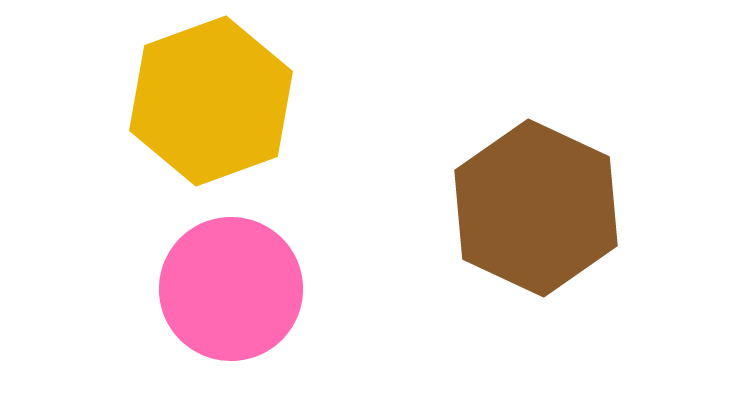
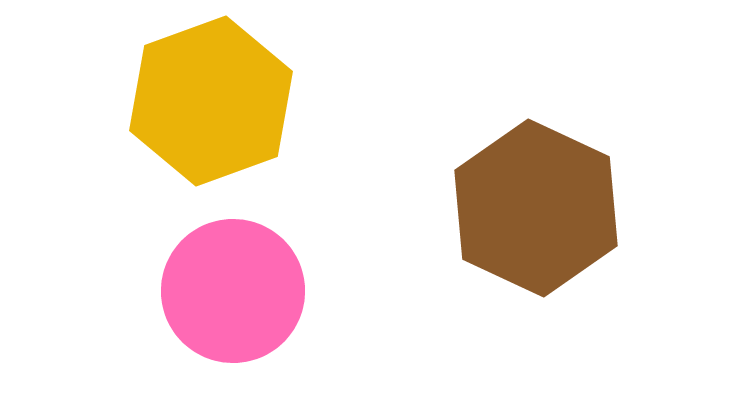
pink circle: moved 2 px right, 2 px down
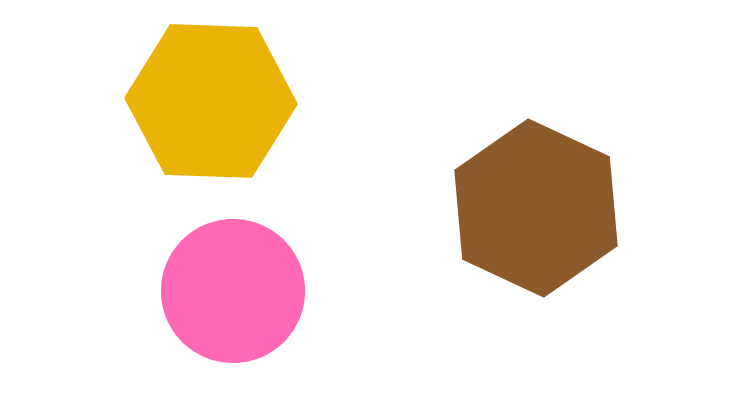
yellow hexagon: rotated 22 degrees clockwise
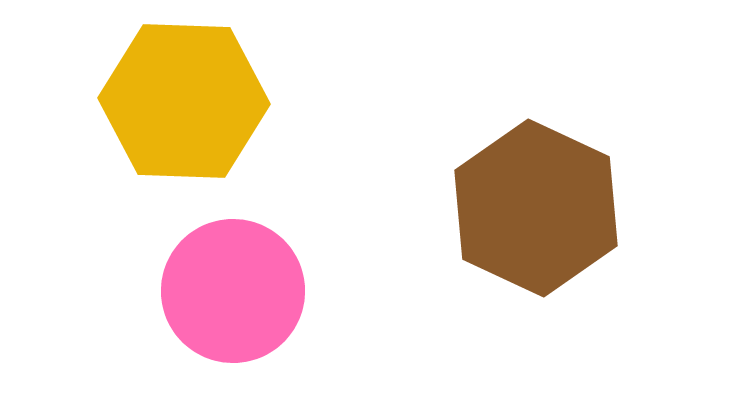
yellow hexagon: moved 27 px left
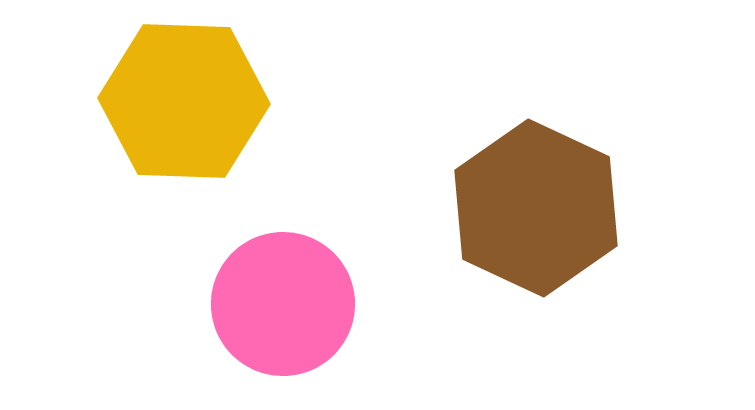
pink circle: moved 50 px right, 13 px down
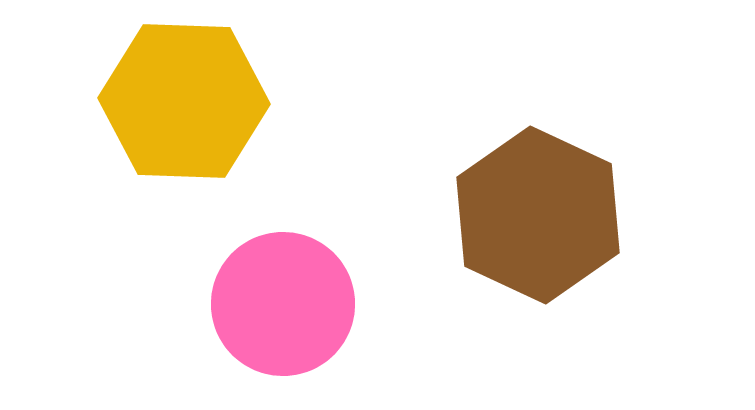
brown hexagon: moved 2 px right, 7 px down
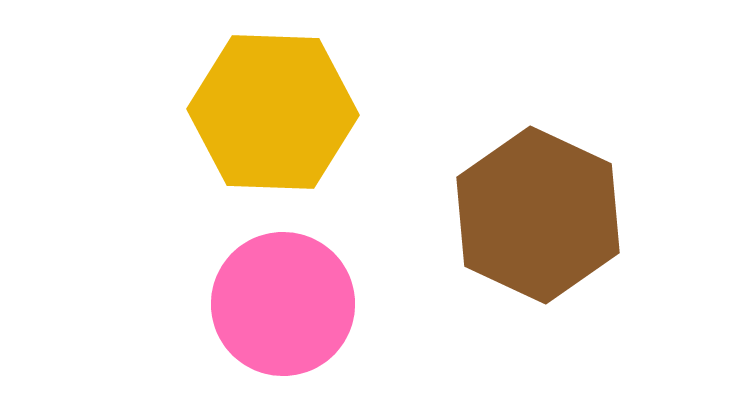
yellow hexagon: moved 89 px right, 11 px down
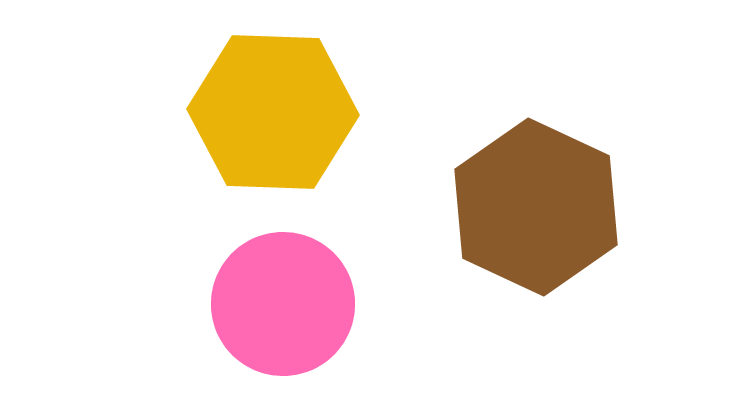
brown hexagon: moved 2 px left, 8 px up
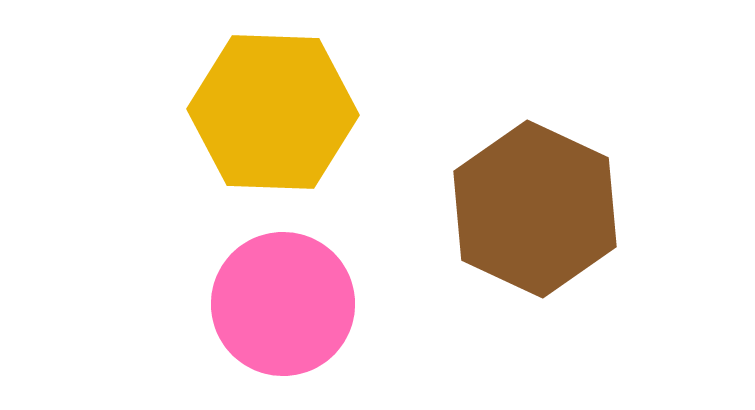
brown hexagon: moved 1 px left, 2 px down
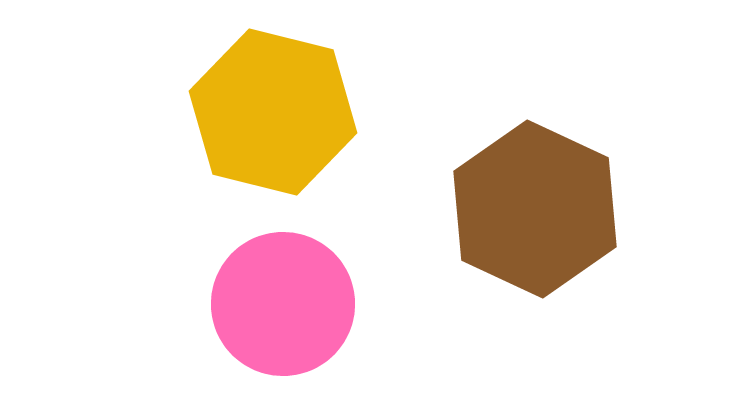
yellow hexagon: rotated 12 degrees clockwise
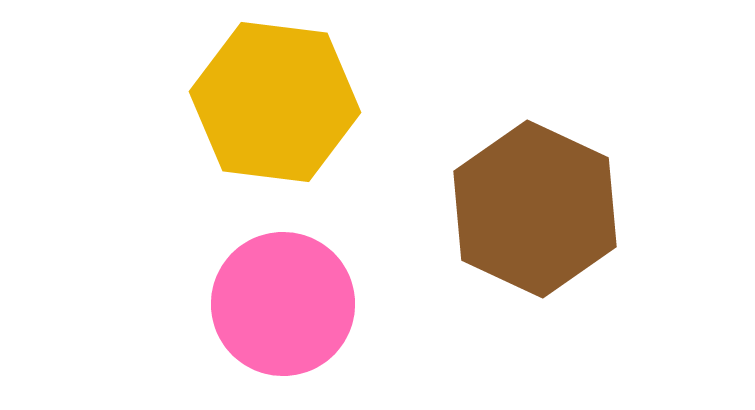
yellow hexagon: moved 2 px right, 10 px up; rotated 7 degrees counterclockwise
